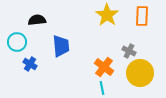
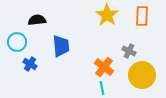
yellow circle: moved 2 px right, 2 px down
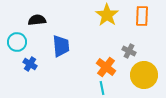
orange cross: moved 2 px right
yellow circle: moved 2 px right
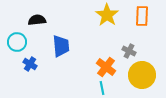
yellow circle: moved 2 px left
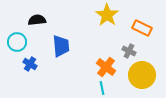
orange rectangle: moved 12 px down; rotated 66 degrees counterclockwise
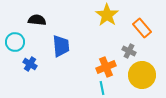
black semicircle: rotated 12 degrees clockwise
orange rectangle: rotated 24 degrees clockwise
cyan circle: moved 2 px left
orange cross: rotated 30 degrees clockwise
